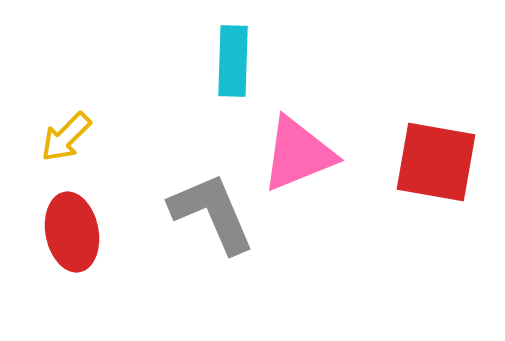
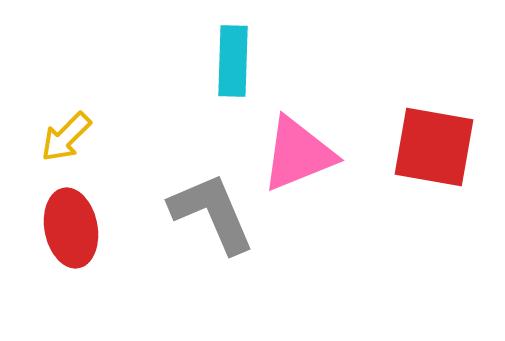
red square: moved 2 px left, 15 px up
red ellipse: moved 1 px left, 4 px up
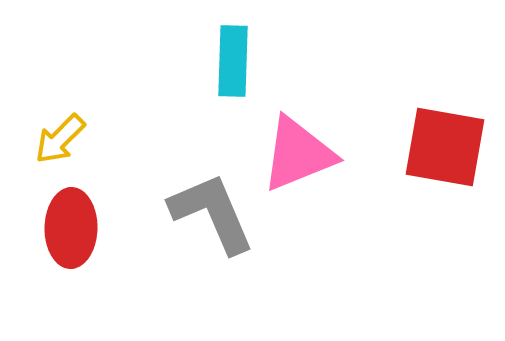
yellow arrow: moved 6 px left, 2 px down
red square: moved 11 px right
red ellipse: rotated 12 degrees clockwise
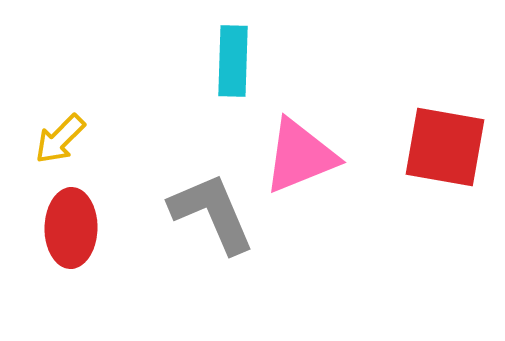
pink triangle: moved 2 px right, 2 px down
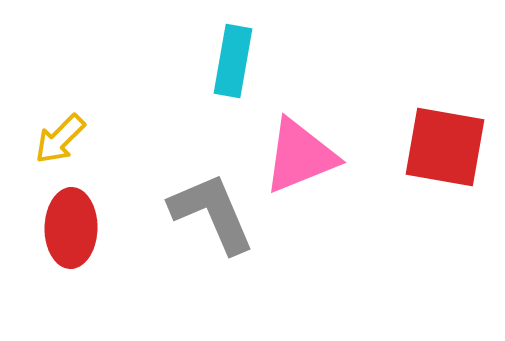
cyan rectangle: rotated 8 degrees clockwise
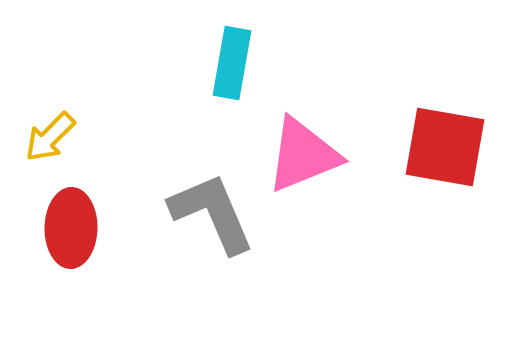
cyan rectangle: moved 1 px left, 2 px down
yellow arrow: moved 10 px left, 2 px up
pink triangle: moved 3 px right, 1 px up
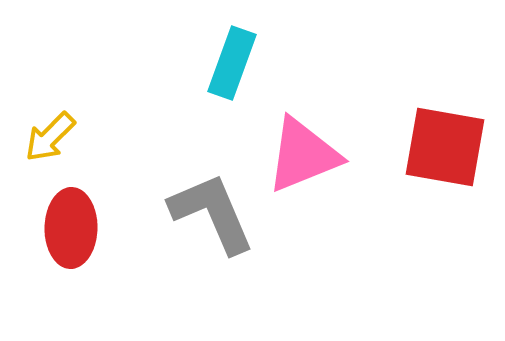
cyan rectangle: rotated 10 degrees clockwise
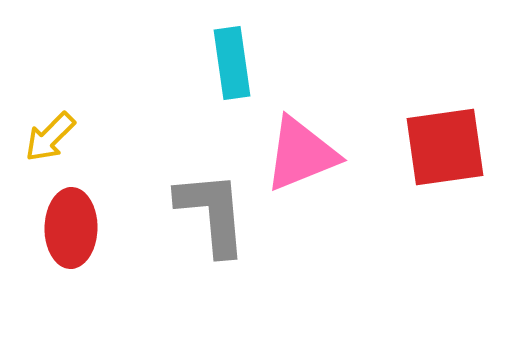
cyan rectangle: rotated 28 degrees counterclockwise
red square: rotated 18 degrees counterclockwise
pink triangle: moved 2 px left, 1 px up
gray L-shape: rotated 18 degrees clockwise
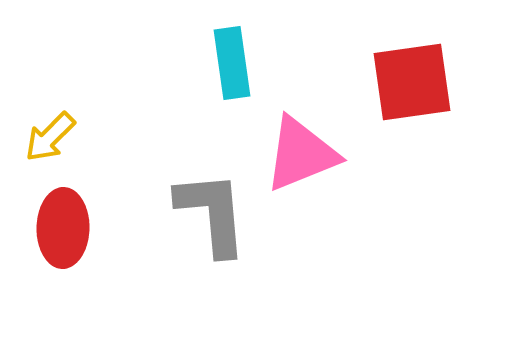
red square: moved 33 px left, 65 px up
red ellipse: moved 8 px left
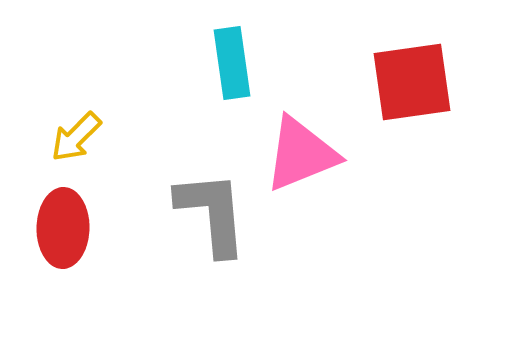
yellow arrow: moved 26 px right
